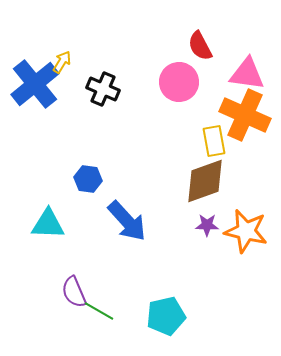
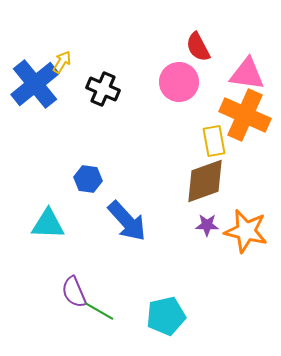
red semicircle: moved 2 px left, 1 px down
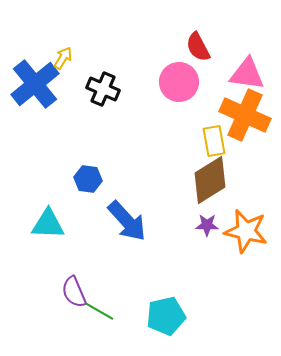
yellow arrow: moved 1 px right, 4 px up
brown diamond: moved 5 px right, 1 px up; rotated 12 degrees counterclockwise
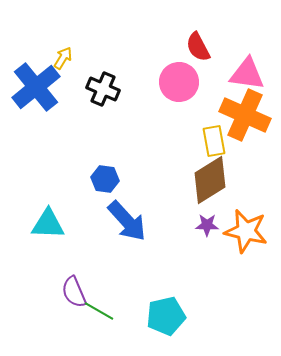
blue cross: moved 1 px right, 3 px down
blue hexagon: moved 17 px right
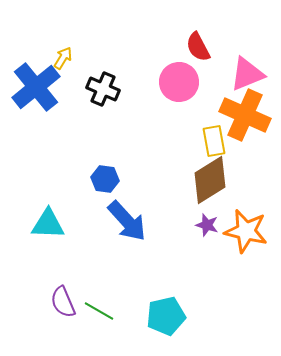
pink triangle: rotated 30 degrees counterclockwise
purple star: rotated 15 degrees clockwise
purple semicircle: moved 11 px left, 10 px down
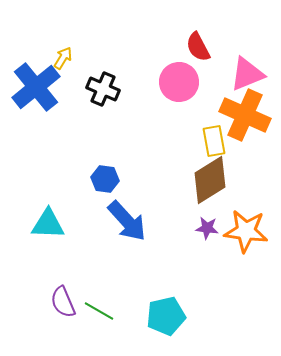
purple star: moved 3 px down; rotated 10 degrees counterclockwise
orange star: rotated 6 degrees counterclockwise
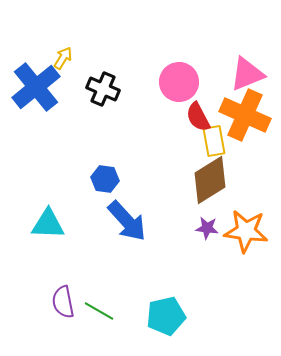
red semicircle: moved 70 px down
purple semicircle: rotated 12 degrees clockwise
